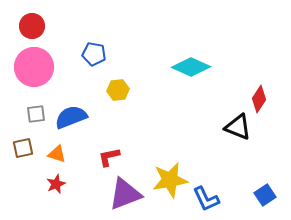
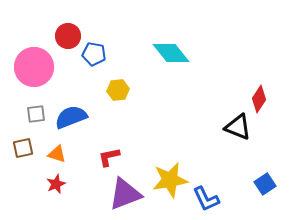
red circle: moved 36 px right, 10 px down
cyan diamond: moved 20 px left, 14 px up; rotated 27 degrees clockwise
blue square: moved 11 px up
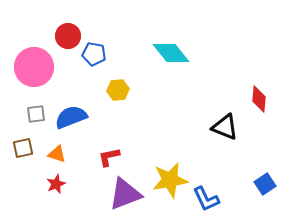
red diamond: rotated 28 degrees counterclockwise
black triangle: moved 13 px left
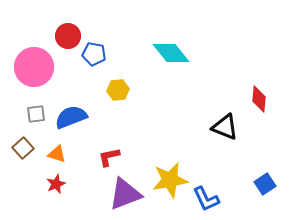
brown square: rotated 30 degrees counterclockwise
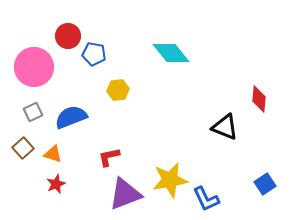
gray square: moved 3 px left, 2 px up; rotated 18 degrees counterclockwise
orange triangle: moved 4 px left
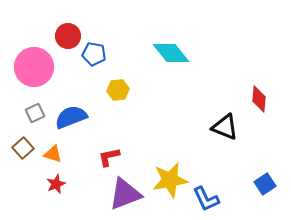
gray square: moved 2 px right, 1 px down
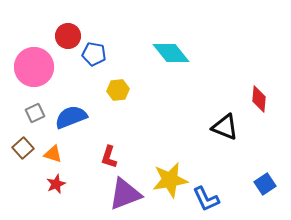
red L-shape: rotated 60 degrees counterclockwise
